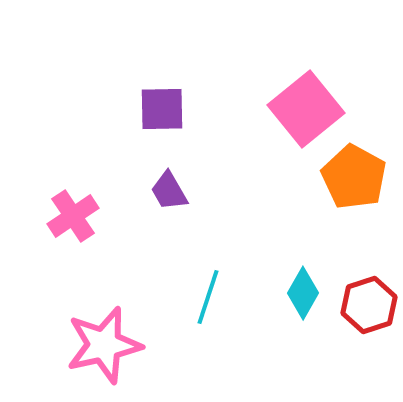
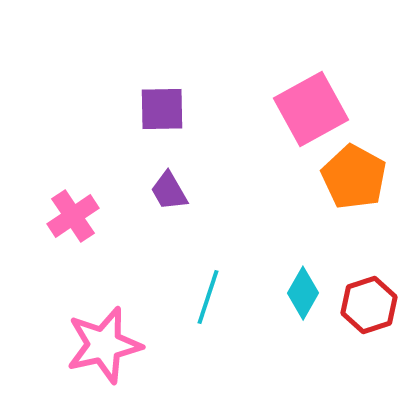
pink square: moved 5 px right; rotated 10 degrees clockwise
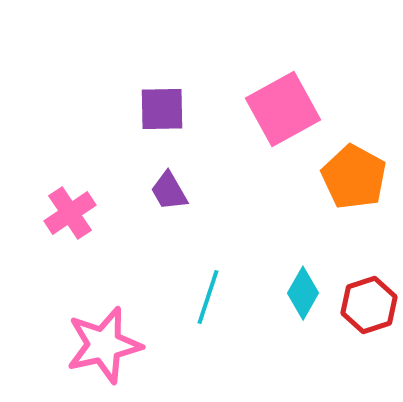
pink square: moved 28 px left
pink cross: moved 3 px left, 3 px up
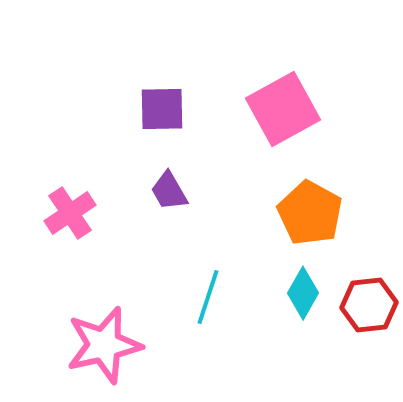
orange pentagon: moved 44 px left, 36 px down
red hexagon: rotated 12 degrees clockwise
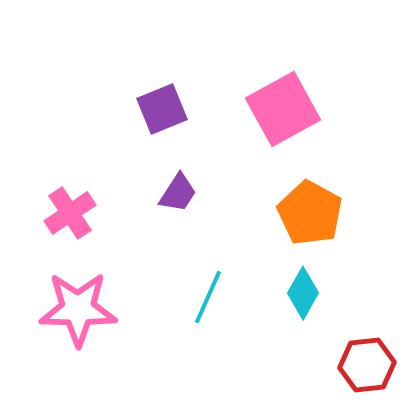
purple square: rotated 21 degrees counterclockwise
purple trapezoid: moved 9 px right, 2 px down; rotated 117 degrees counterclockwise
cyan line: rotated 6 degrees clockwise
red hexagon: moved 2 px left, 60 px down
pink star: moved 26 px left, 36 px up; rotated 14 degrees clockwise
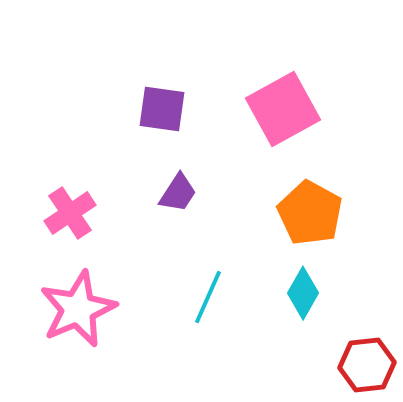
purple square: rotated 30 degrees clockwise
pink star: rotated 24 degrees counterclockwise
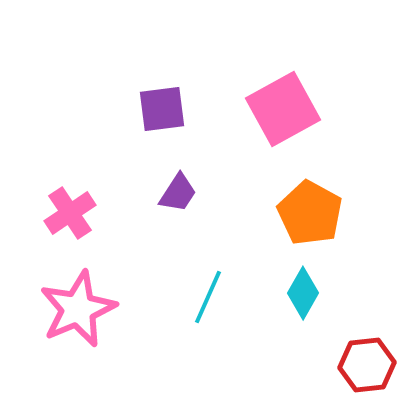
purple square: rotated 15 degrees counterclockwise
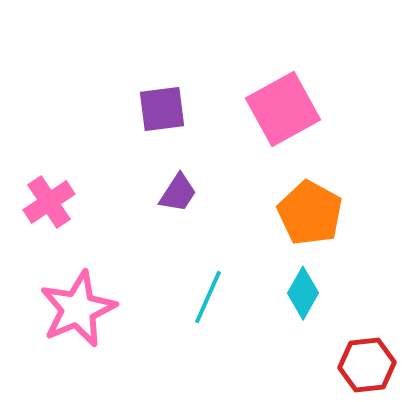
pink cross: moved 21 px left, 11 px up
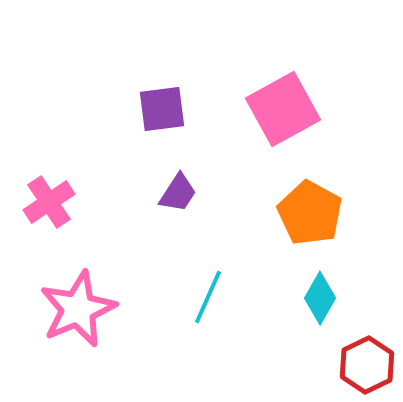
cyan diamond: moved 17 px right, 5 px down
red hexagon: rotated 20 degrees counterclockwise
